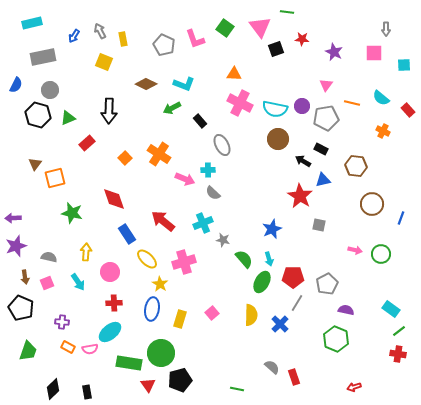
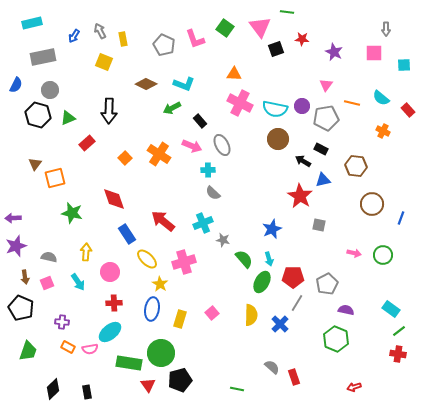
pink arrow at (185, 179): moved 7 px right, 33 px up
pink arrow at (355, 250): moved 1 px left, 3 px down
green circle at (381, 254): moved 2 px right, 1 px down
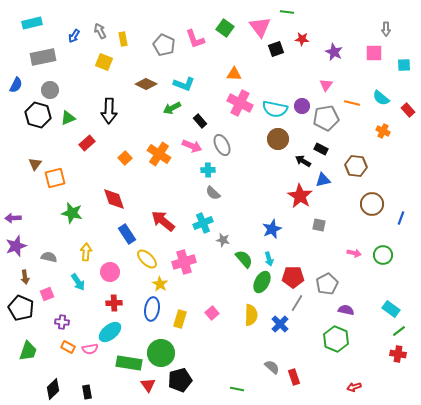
pink square at (47, 283): moved 11 px down
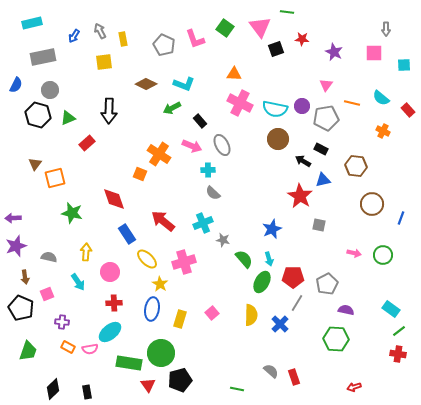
yellow square at (104, 62): rotated 30 degrees counterclockwise
orange square at (125, 158): moved 15 px right, 16 px down; rotated 24 degrees counterclockwise
green hexagon at (336, 339): rotated 20 degrees counterclockwise
gray semicircle at (272, 367): moved 1 px left, 4 px down
